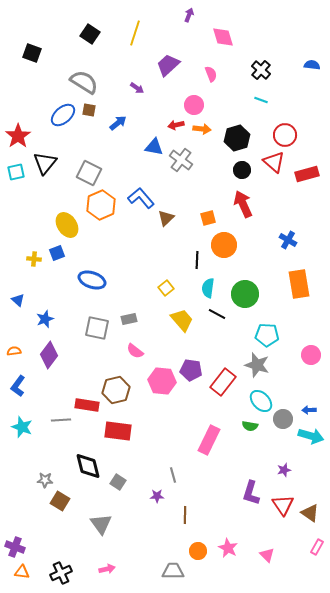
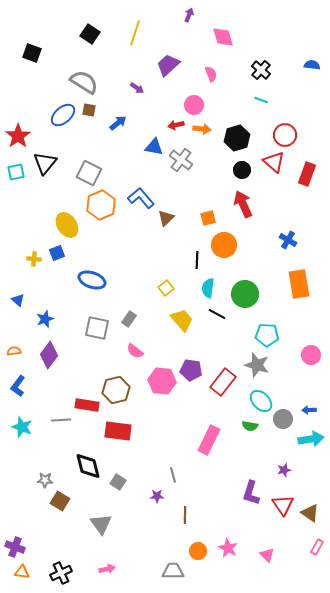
red rectangle at (307, 174): rotated 55 degrees counterclockwise
gray rectangle at (129, 319): rotated 42 degrees counterclockwise
cyan arrow at (311, 436): moved 3 px down; rotated 25 degrees counterclockwise
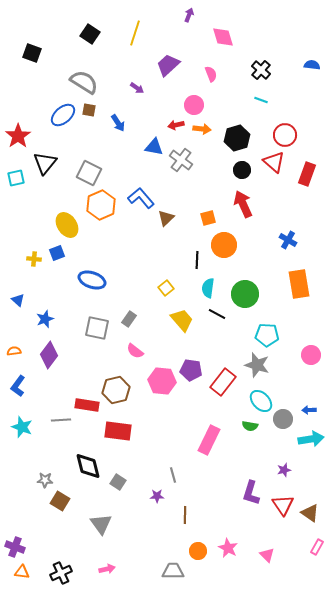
blue arrow at (118, 123): rotated 96 degrees clockwise
cyan square at (16, 172): moved 6 px down
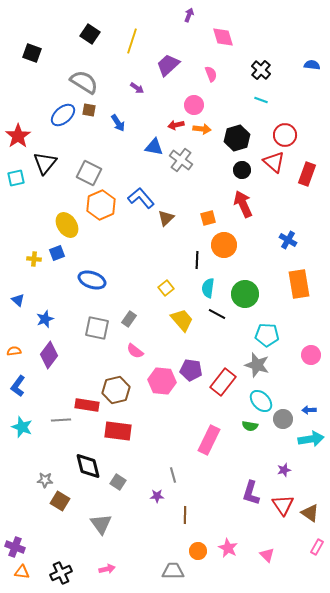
yellow line at (135, 33): moved 3 px left, 8 px down
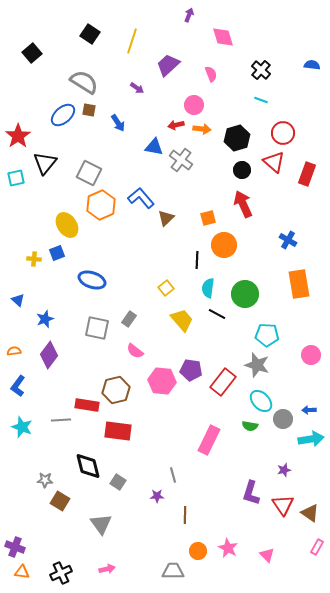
black square at (32, 53): rotated 30 degrees clockwise
red circle at (285, 135): moved 2 px left, 2 px up
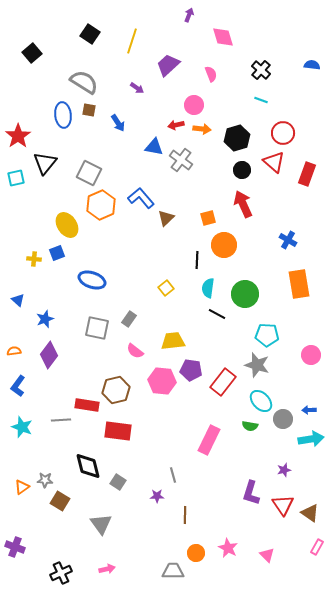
blue ellipse at (63, 115): rotated 55 degrees counterclockwise
yellow trapezoid at (182, 320): moved 9 px left, 21 px down; rotated 55 degrees counterclockwise
orange circle at (198, 551): moved 2 px left, 2 px down
orange triangle at (22, 572): moved 85 px up; rotated 42 degrees counterclockwise
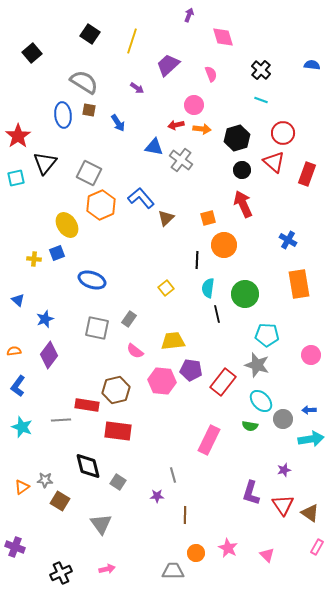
black line at (217, 314): rotated 48 degrees clockwise
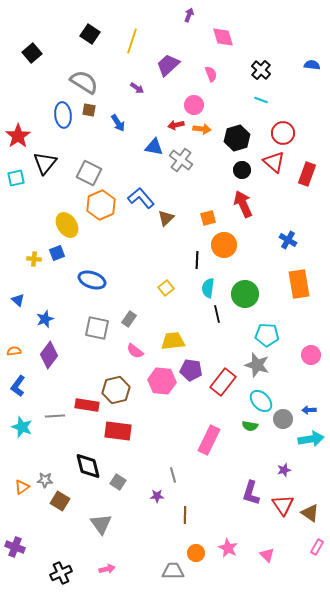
gray line at (61, 420): moved 6 px left, 4 px up
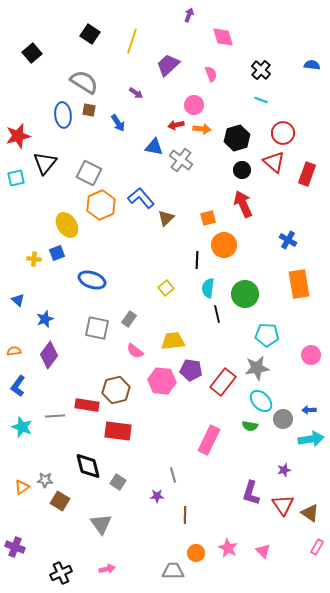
purple arrow at (137, 88): moved 1 px left, 5 px down
red star at (18, 136): rotated 20 degrees clockwise
gray star at (257, 365): moved 3 px down; rotated 25 degrees counterclockwise
pink triangle at (267, 555): moved 4 px left, 4 px up
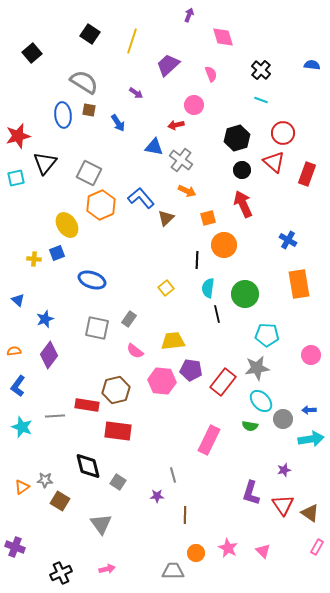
orange arrow at (202, 129): moved 15 px left, 62 px down; rotated 18 degrees clockwise
